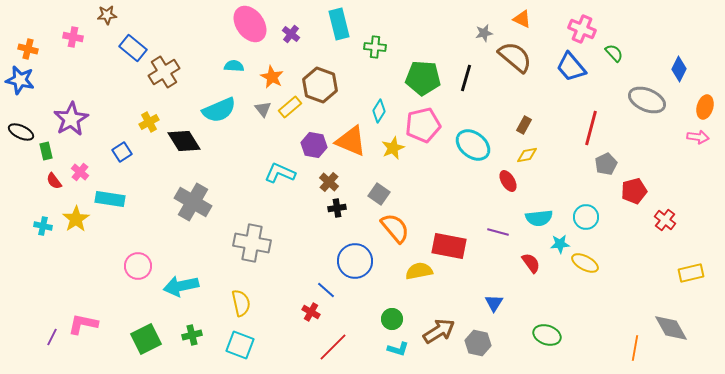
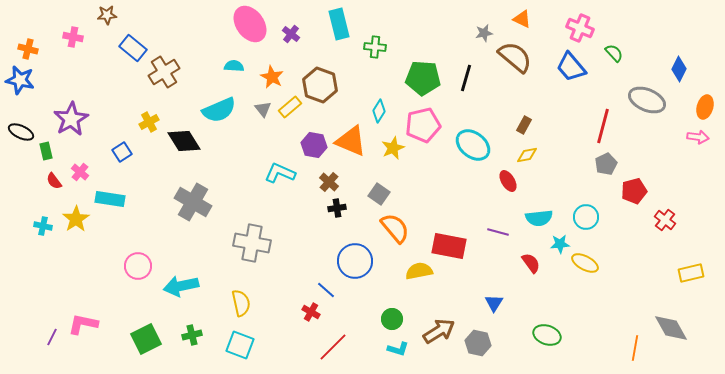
pink cross at (582, 29): moved 2 px left, 1 px up
red line at (591, 128): moved 12 px right, 2 px up
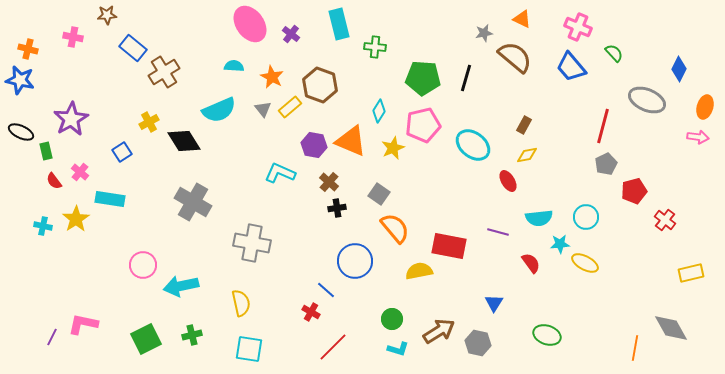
pink cross at (580, 28): moved 2 px left, 1 px up
pink circle at (138, 266): moved 5 px right, 1 px up
cyan square at (240, 345): moved 9 px right, 4 px down; rotated 12 degrees counterclockwise
